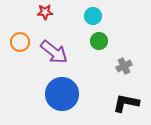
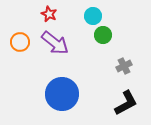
red star: moved 4 px right, 2 px down; rotated 28 degrees clockwise
green circle: moved 4 px right, 6 px up
purple arrow: moved 1 px right, 9 px up
black L-shape: rotated 140 degrees clockwise
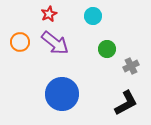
red star: rotated 21 degrees clockwise
green circle: moved 4 px right, 14 px down
gray cross: moved 7 px right
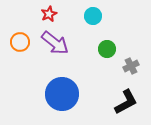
black L-shape: moved 1 px up
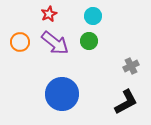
green circle: moved 18 px left, 8 px up
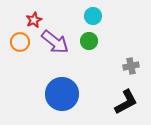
red star: moved 15 px left, 6 px down
purple arrow: moved 1 px up
gray cross: rotated 14 degrees clockwise
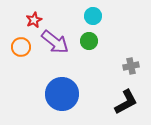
orange circle: moved 1 px right, 5 px down
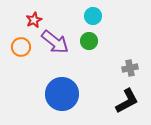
gray cross: moved 1 px left, 2 px down
black L-shape: moved 1 px right, 1 px up
